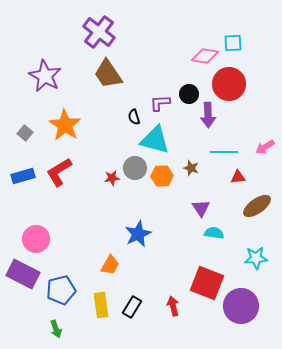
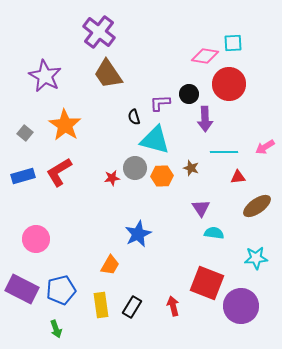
purple arrow: moved 3 px left, 4 px down
purple rectangle: moved 1 px left, 15 px down
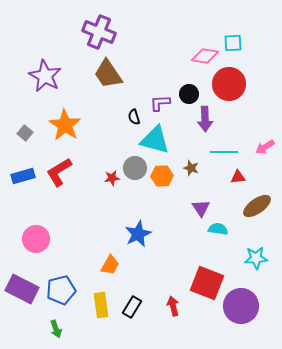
purple cross: rotated 16 degrees counterclockwise
cyan semicircle: moved 4 px right, 4 px up
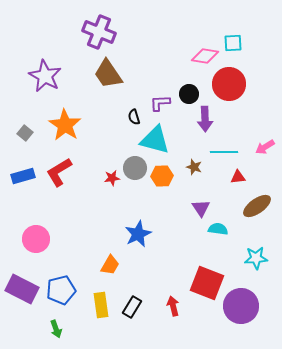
brown star: moved 3 px right, 1 px up
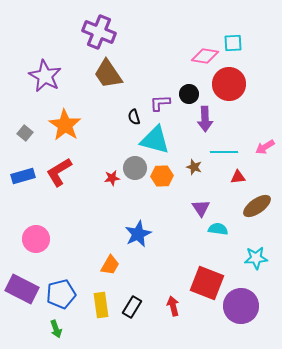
blue pentagon: moved 4 px down
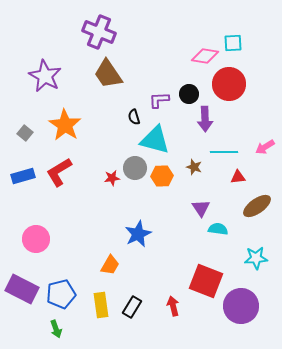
purple L-shape: moved 1 px left, 3 px up
red square: moved 1 px left, 2 px up
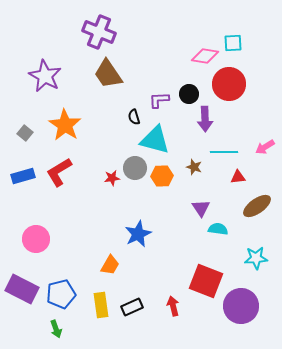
black rectangle: rotated 35 degrees clockwise
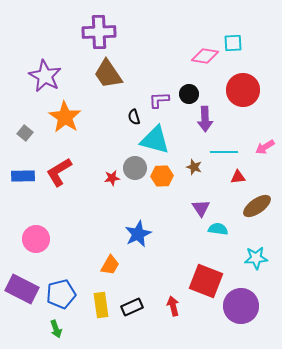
purple cross: rotated 24 degrees counterclockwise
red circle: moved 14 px right, 6 px down
orange star: moved 8 px up
blue rectangle: rotated 15 degrees clockwise
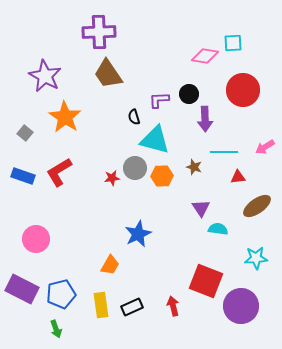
blue rectangle: rotated 20 degrees clockwise
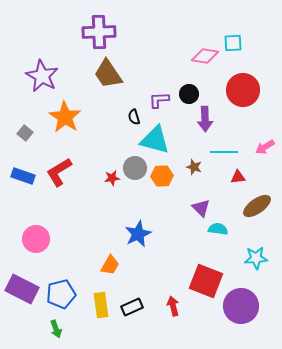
purple star: moved 3 px left
purple triangle: rotated 12 degrees counterclockwise
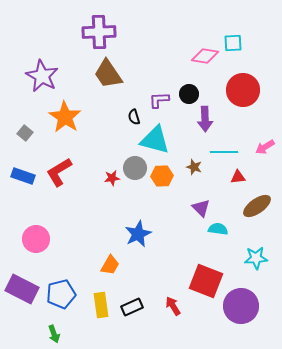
red arrow: rotated 18 degrees counterclockwise
green arrow: moved 2 px left, 5 px down
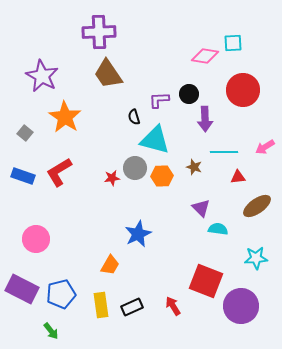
green arrow: moved 3 px left, 3 px up; rotated 18 degrees counterclockwise
